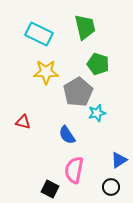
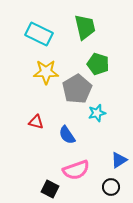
gray pentagon: moved 1 px left, 3 px up
red triangle: moved 13 px right
pink semicircle: moved 2 px right; rotated 120 degrees counterclockwise
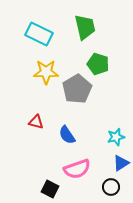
cyan star: moved 19 px right, 24 px down
blue triangle: moved 2 px right, 3 px down
pink semicircle: moved 1 px right, 1 px up
